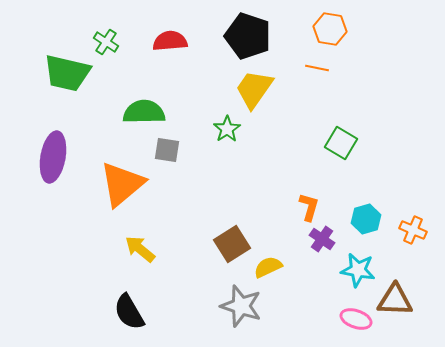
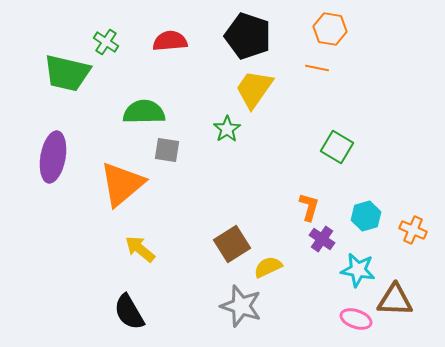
green square: moved 4 px left, 4 px down
cyan hexagon: moved 3 px up
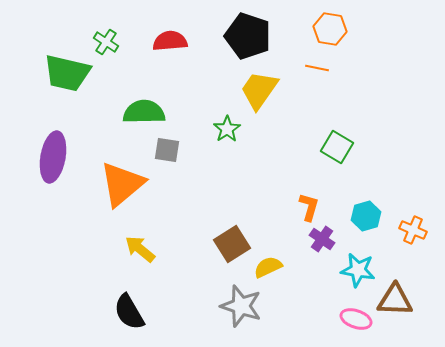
yellow trapezoid: moved 5 px right, 1 px down
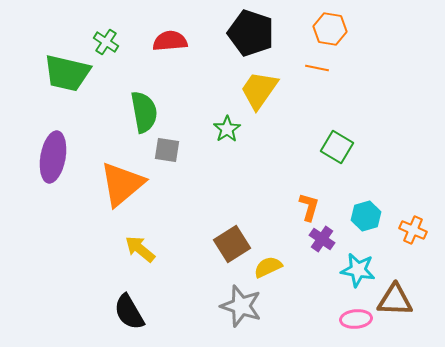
black pentagon: moved 3 px right, 3 px up
green semicircle: rotated 81 degrees clockwise
pink ellipse: rotated 24 degrees counterclockwise
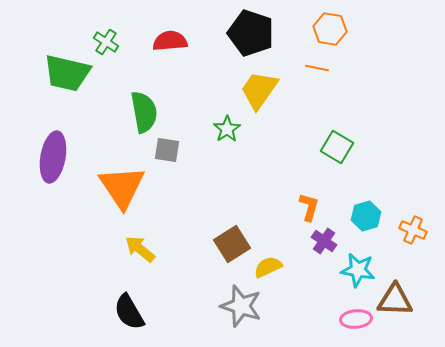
orange triangle: moved 3 px down; rotated 24 degrees counterclockwise
purple cross: moved 2 px right, 2 px down
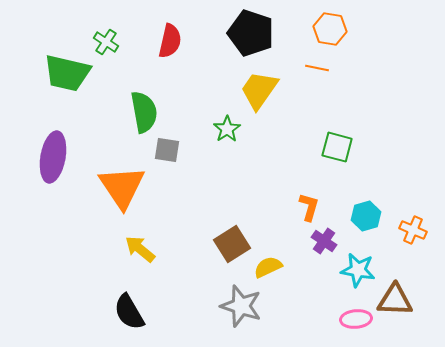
red semicircle: rotated 108 degrees clockwise
green square: rotated 16 degrees counterclockwise
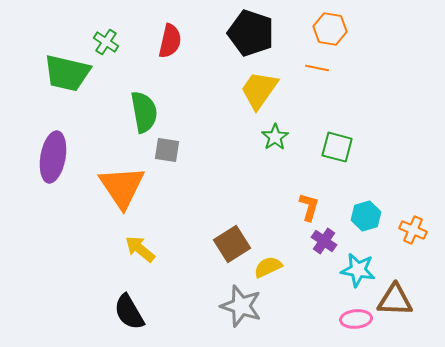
green star: moved 48 px right, 8 px down
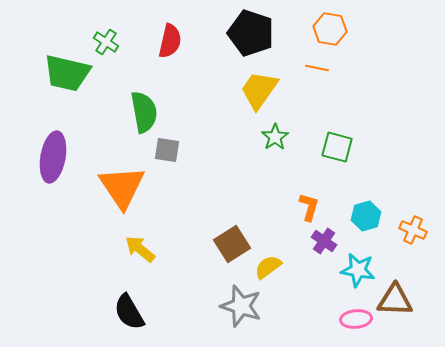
yellow semicircle: rotated 12 degrees counterclockwise
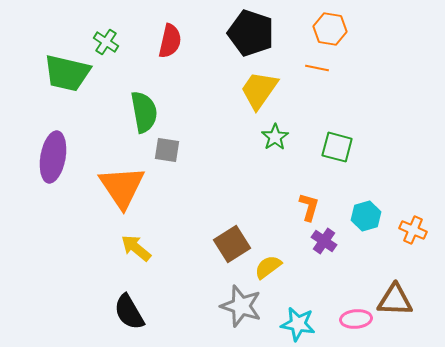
yellow arrow: moved 4 px left, 1 px up
cyan star: moved 60 px left, 54 px down
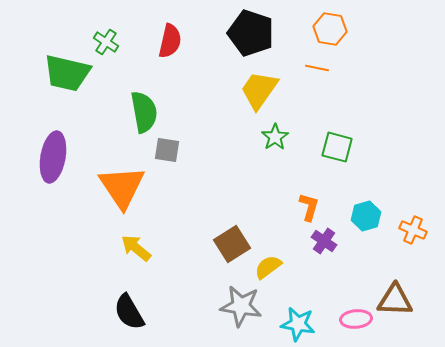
gray star: rotated 9 degrees counterclockwise
